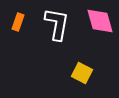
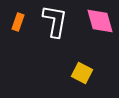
white L-shape: moved 2 px left, 3 px up
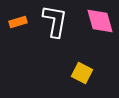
orange rectangle: rotated 54 degrees clockwise
